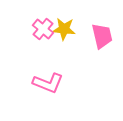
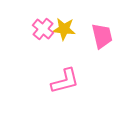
pink L-shape: moved 17 px right, 2 px up; rotated 36 degrees counterclockwise
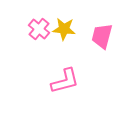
pink cross: moved 4 px left
pink trapezoid: rotated 152 degrees counterclockwise
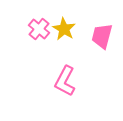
yellow star: rotated 25 degrees clockwise
pink L-shape: rotated 132 degrees clockwise
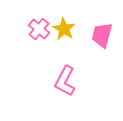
pink trapezoid: moved 1 px up
